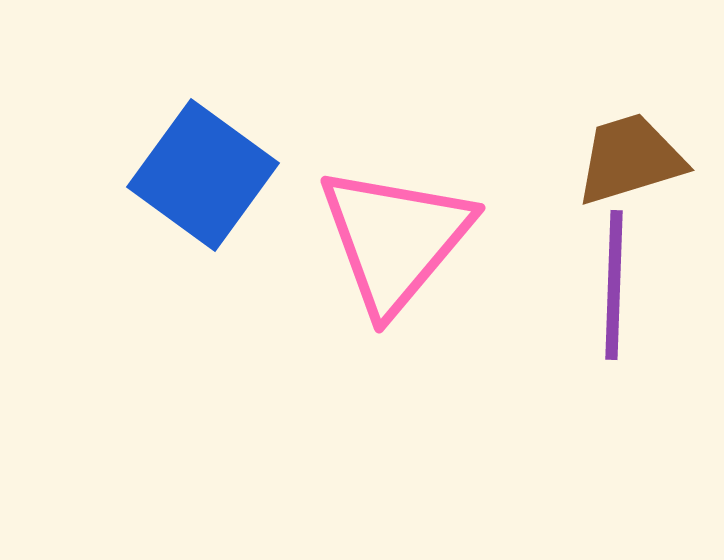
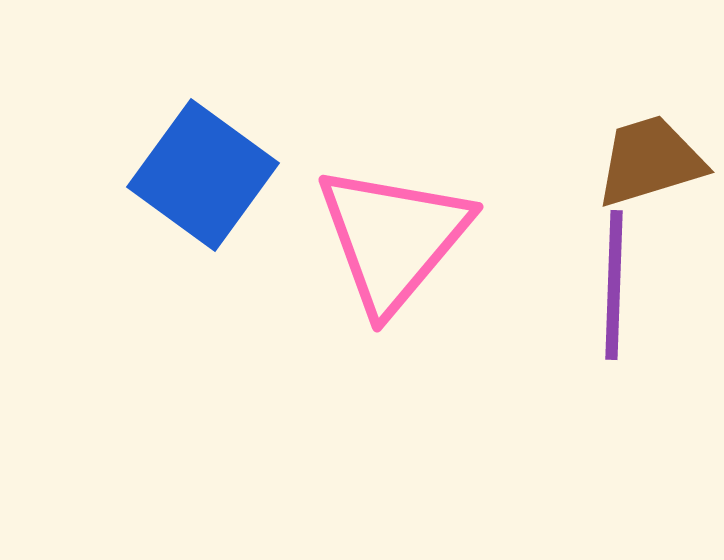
brown trapezoid: moved 20 px right, 2 px down
pink triangle: moved 2 px left, 1 px up
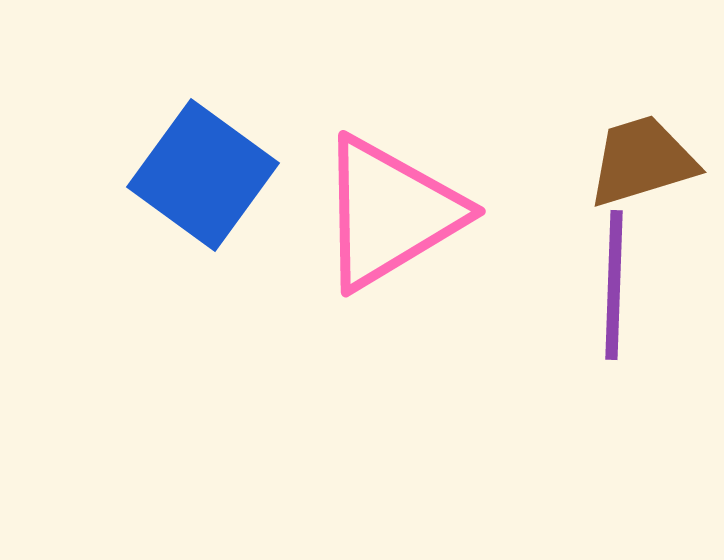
brown trapezoid: moved 8 px left
pink triangle: moved 3 px left, 25 px up; rotated 19 degrees clockwise
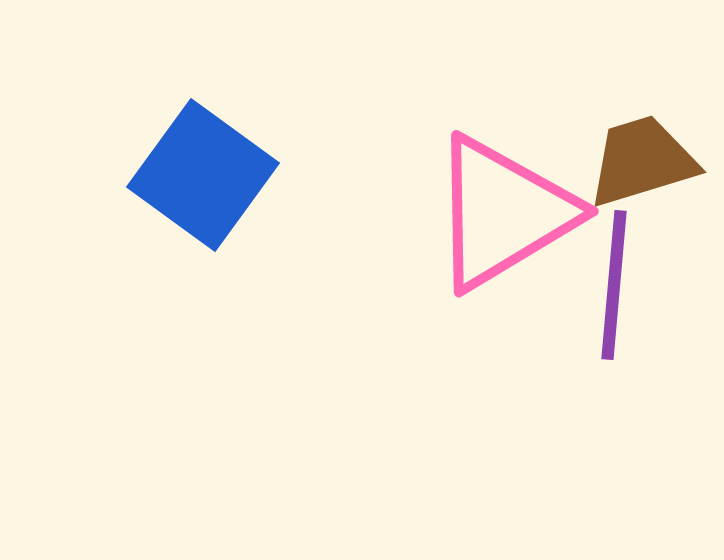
pink triangle: moved 113 px right
purple line: rotated 3 degrees clockwise
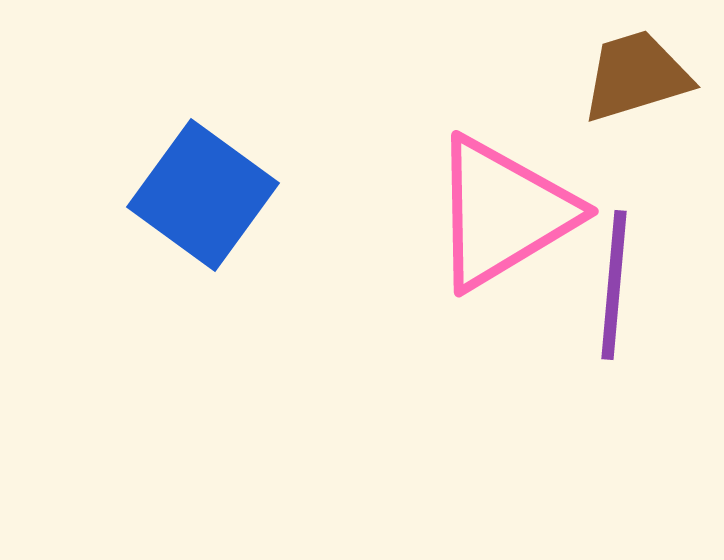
brown trapezoid: moved 6 px left, 85 px up
blue square: moved 20 px down
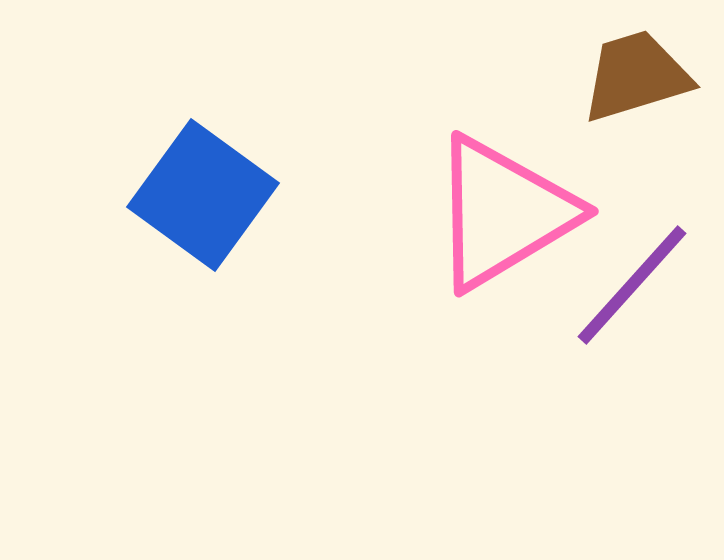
purple line: moved 18 px right; rotated 37 degrees clockwise
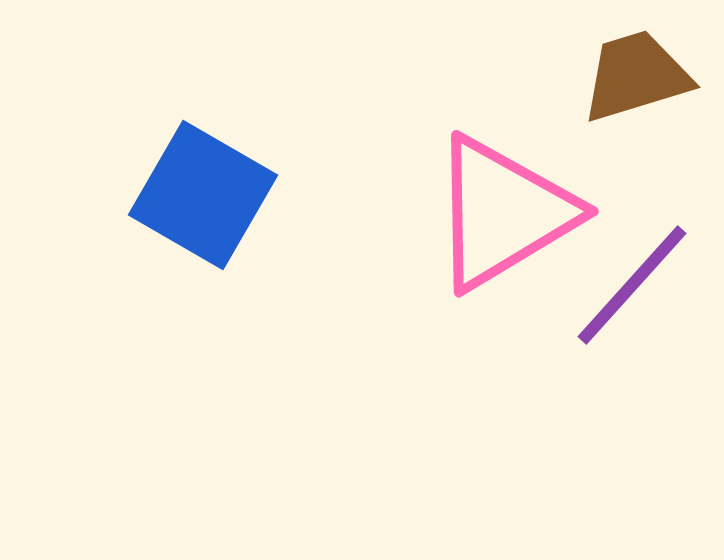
blue square: rotated 6 degrees counterclockwise
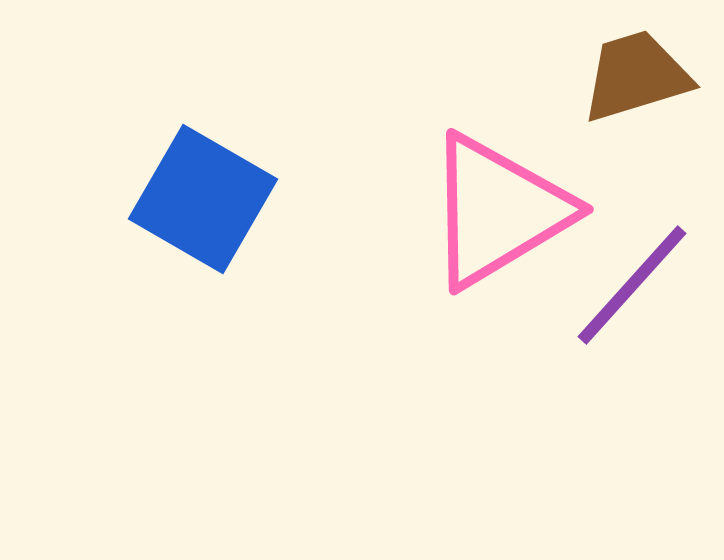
blue square: moved 4 px down
pink triangle: moved 5 px left, 2 px up
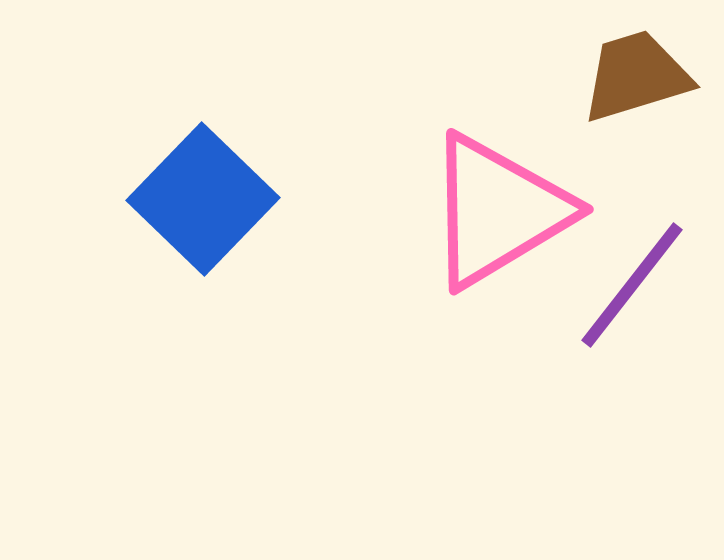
blue square: rotated 14 degrees clockwise
purple line: rotated 4 degrees counterclockwise
